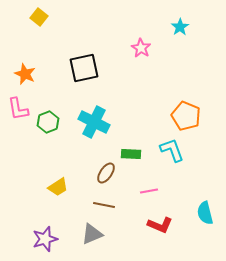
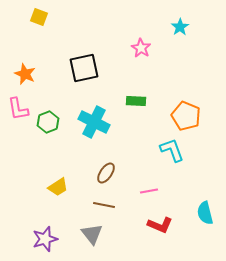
yellow square: rotated 18 degrees counterclockwise
green rectangle: moved 5 px right, 53 px up
gray triangle: rotated 45 degrees counterclockwise
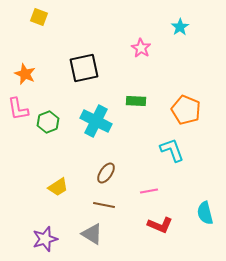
orange pentagon: moved 6 px up
cyan cross: moved 2 px right, 1 px up
gray triangle: rotated 20 degrees counterclockwise
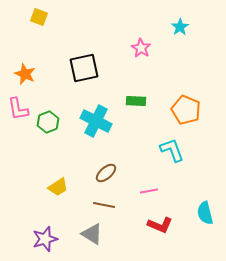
brown ellipse: rotated 15 degrees clockwise
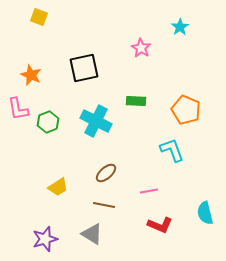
orange star: moved 6 px right, 1 px down
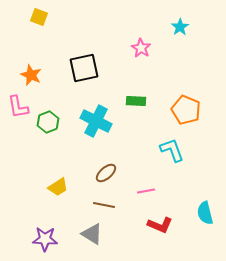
pink L-shape: moved 2 px up
pink line: moved 3 px left
purple star: rotated 20 degrees clockwise
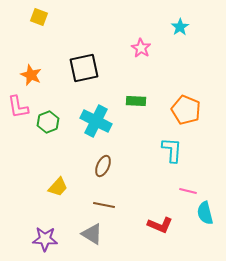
cyan L-shape: rotated 24 degrees clockwise
brown ellipse: moved 3 px left, 7 px up; rotated 25 degrees counterclockwise
yellow trapezoid: rotated 15 degrees counterclockwise
pink line: moved 42 px right; rotated 24 degrees clockwise
